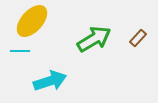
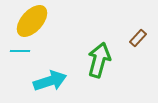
green arrow: moved 5 px right, 21 px down; rotated 44 degrees counterclockwise
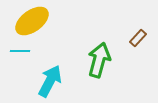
yellow ellipse: rotated 12 degrees clockwise
cyan arrow: rotated 44 degrees counterclockwise
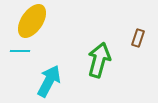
yellow ellipse: rotated 20 degrees counterclockwise
brown rectangle: rotated 24 degrees counterclockwise
cyan arrow: moved 1 px left
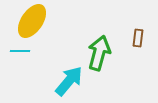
brown rectangle: rotated 12 degrees counterclockwise
green arrow: moved 7 px up
cyan arrow: moved 20 px right; rotated 12 degrees clockwise
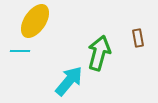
yellow ellipse: moved 3 px right
brown rectangle: rotated 18 degrees counterclockwise
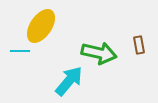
yellow ellipse: moved 6 px right, 5 px down
brown rectangle: moved 1 px right, 7 px down
green arrow: rotated 88 degrees clockwise
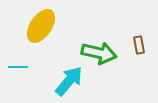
cyan line: moved 2 px left, 16 px down
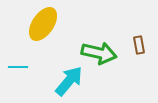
yellow ellipse: moved 2 px right, 2 px up
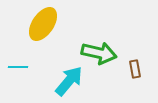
brown rectangle: moved 4 px left, 24 px down
